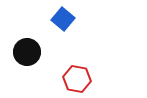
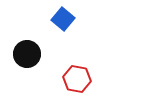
black circle: moved 2 px down
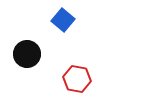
blue square: moved 1 px down
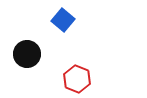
red hexagon: rotated 12 degrees clockwise
